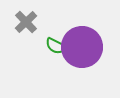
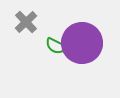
purple circle: moved 4 px up
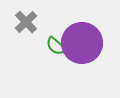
green semicircle: rotated 15 degrees clockwise
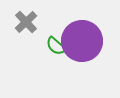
purple circle: moved 2 px up
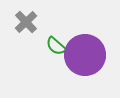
purple circle: moved 3 px right, 14 px down
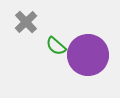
purple circle: moved 3 px right
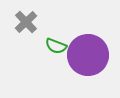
green semicircle: rotated 20 degrees counterclockwise
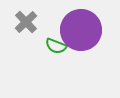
purple circle: moved 7 px left, 25 px up
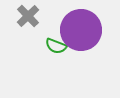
gray cross: moved 2 px right, 6 px up
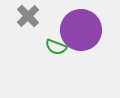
green semicircle: moved 1 px down
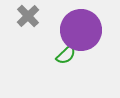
green semicircle: moved 10 px right, 8 px down; rotated 65 degrees counterclockwise
